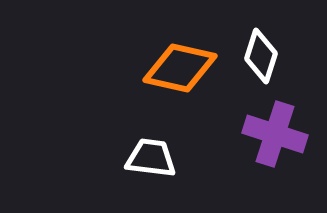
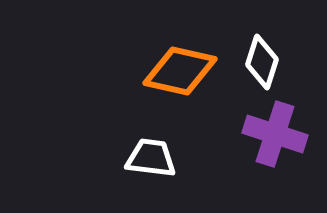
white diamond: moved 1 px right, 6 px down
orange diamond: moved 3 px down
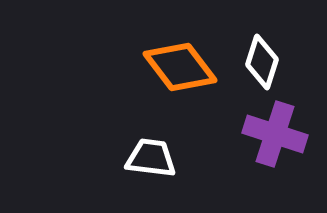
orange diamond: moved 4 px up; rotated 40 degrees clockwise
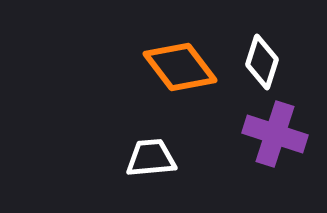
white trapezoid: rotated 12 degrees counterclockwise
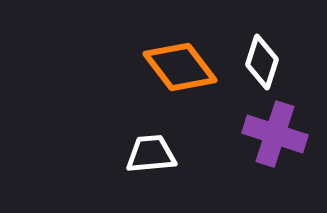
white trapezoid: moved 4 px up
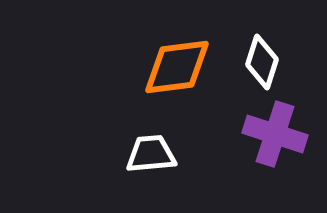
orange diamond: moved 3 px left; rotated 60 degrees counterclockwise
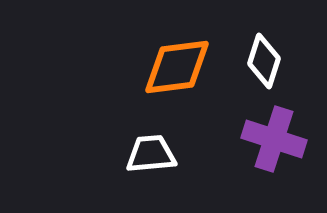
white diamond: moved 2 px right, 1 px up
purple cross: moved 1 px left, 5 px down
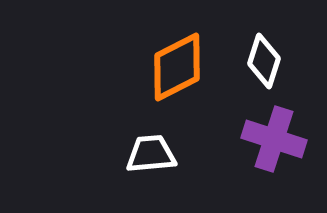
orange diamond: rotated 20 degrees counterclockwise
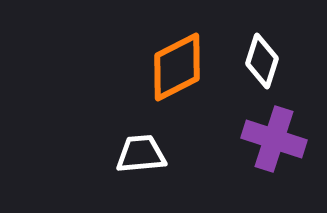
white diamond: moved 2 px left
white trapezoid: moved 10 px left
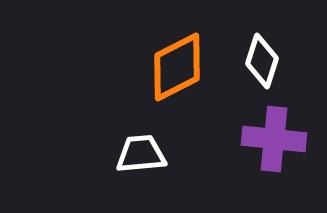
purple cross: rotated 12 degrees counterclockwise
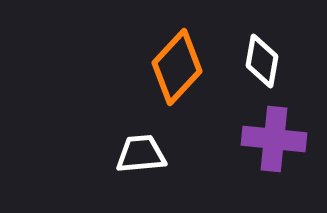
white diamond: rotated 8 degrees counterclockwise
orange diamond: rotated 20 degrees counterclockwise
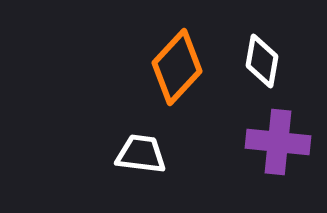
purple cross: moved 4 px right, 3 px down
white trapezoid: rotated 12 degrees clockwise
